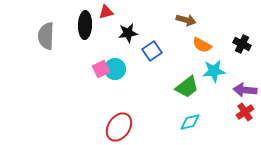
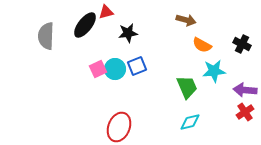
black ellipse: rotated 36 degrees clockwise
blue square: moved 15 px left, 15 px down; rotated 12 degrees clockwise
pink square: moved 3 px left
green trapezoid: rotated 75 degrees counterclockwise
red ellipse: rotated 12 degrees counterclockwise
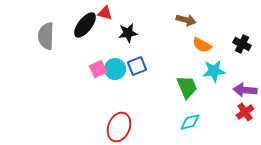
red triangle: moved 1 px left, 1 px down; rotated 28 degrees clockwise
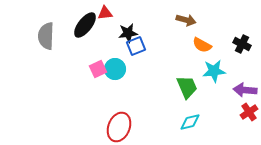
red triangle: rotated 21 degrees counterclockwise
blue square: moved 1 px left, 20 px up
red cross: moved 4 px right
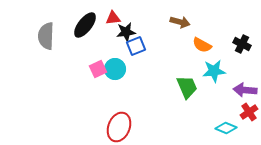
red triangle: moved 8 px right, 5 px down
brown arrow: moved 6 px left, 2 px down
black star: moved 2 px left, 1 px up
cyan diamond: moved 36 px right, 6 px down; rotated 35 degrees clockwise
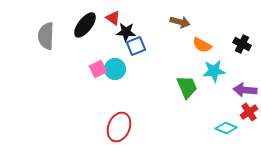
red triangle: rotated 42 degrees clockwise
black star: rotated 12 degrees clockwise
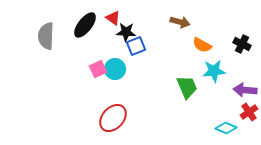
red ellipse: moved 6 px left, 9 px up; rotated 20 degrees clockwise
